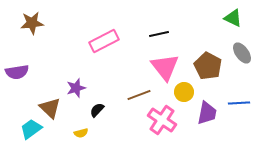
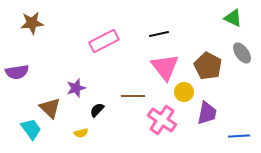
brown line: moved 6 px left, 1 px down; rotated 20 degrees clockwise
blue line: moved 33 px down
cyan trapezoid: rotated 90 degrees clockwise
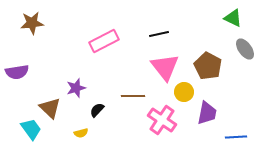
gray ellipse: moved 3 px right, 4 px up
blue line: moved 3 px left, 1 px down
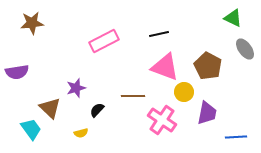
pink triangle: rotated 32 degrees counterclockwise
